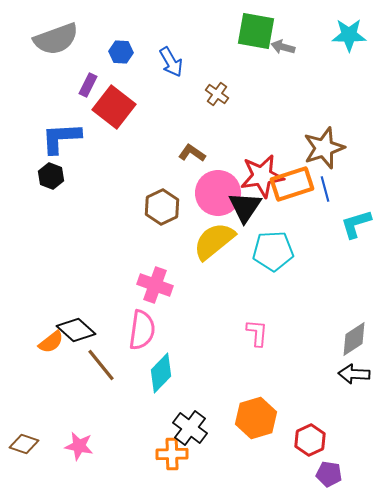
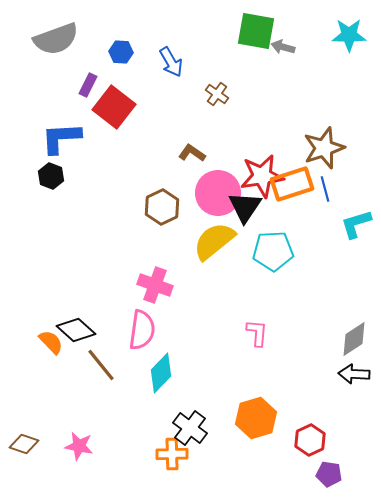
orange semicircle: rotated 96 degrees counterclockwise
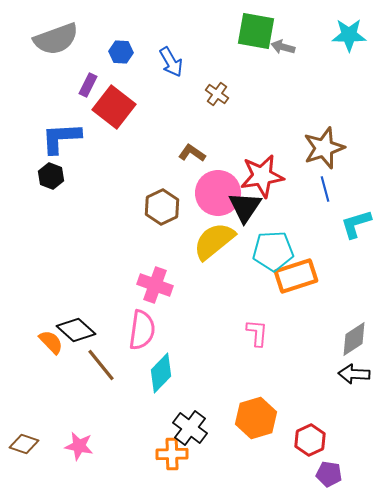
orange rectangle: moved 4 px right, 92 px down
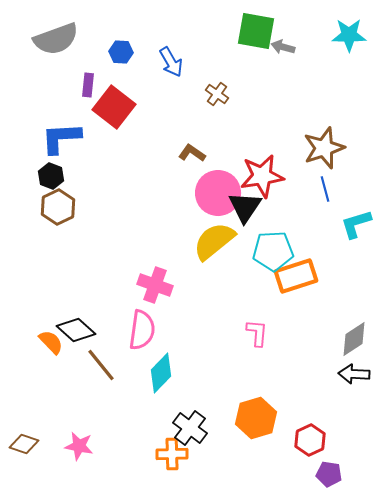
purple rectangle: rotated 20 degrees counterclockwise
brown hexagon: moved 104 px left
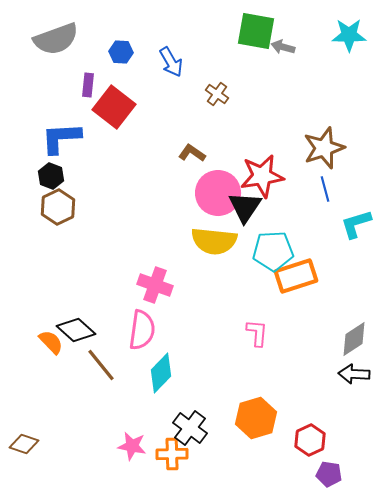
yellow semicircle: rotated 135 degrees counterclockwise
pink star: moved 53 px right
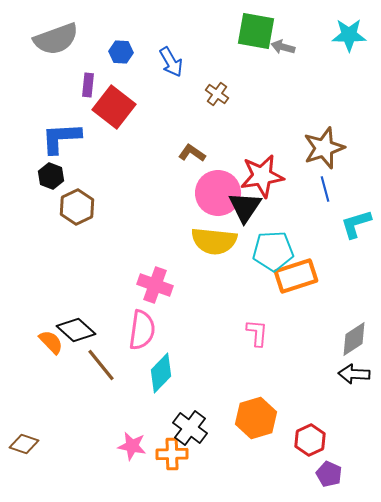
brown hexagon: moved 19 px right
purple pentagon: rotated 15 degrees clockwise
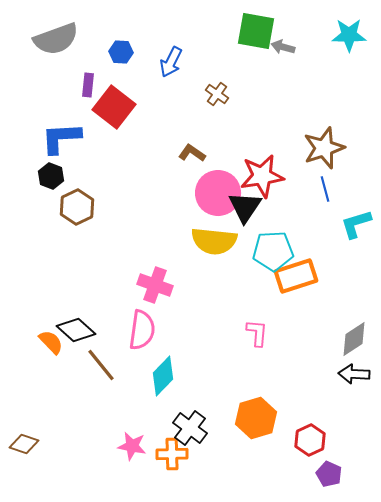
blue arrow: rotated 56 degrees clockwise
cyan diamond: moved 2 px right, 3 px down
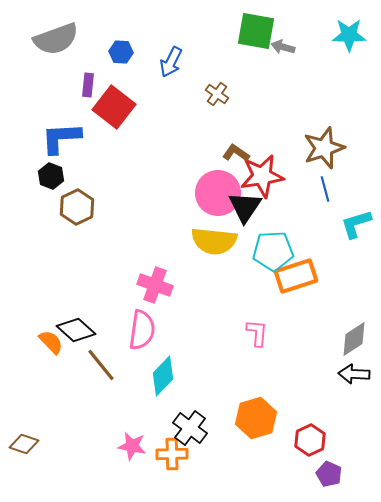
brown L-shape: moved 44 px right
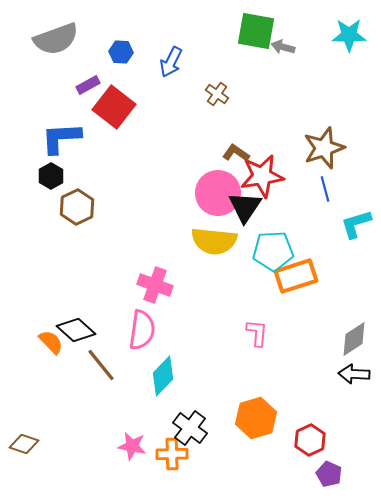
purple rectangle: rotated 55 degrees clockwise
black hexagon: rotated 10 degrees clockwise
